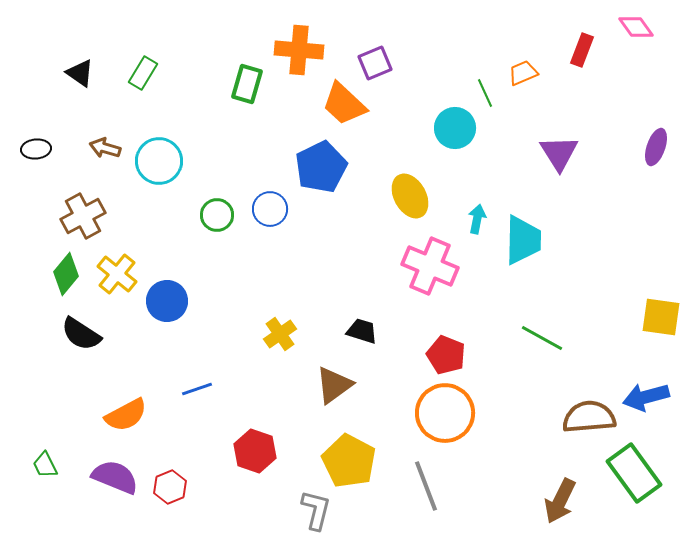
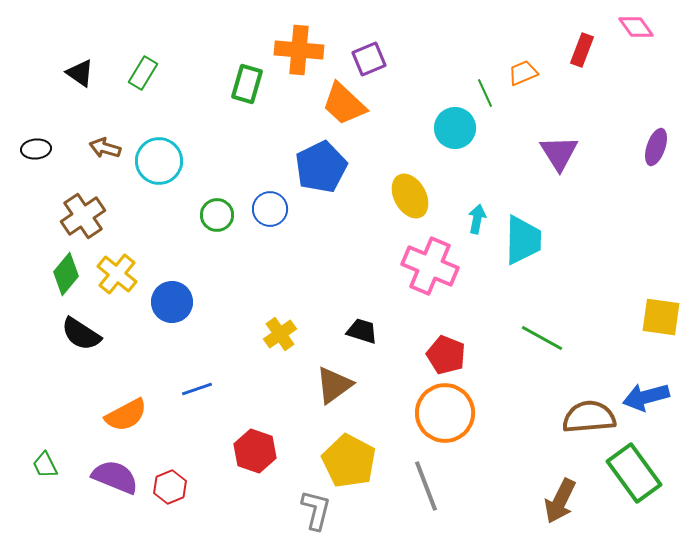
purple square at (375, 63): moved 6 px left, 4 px up
brown cross at (83, 216): rotated 6 degrees counterclockwise
blue circle at (167, 301): moved 5 px right, 1 px down
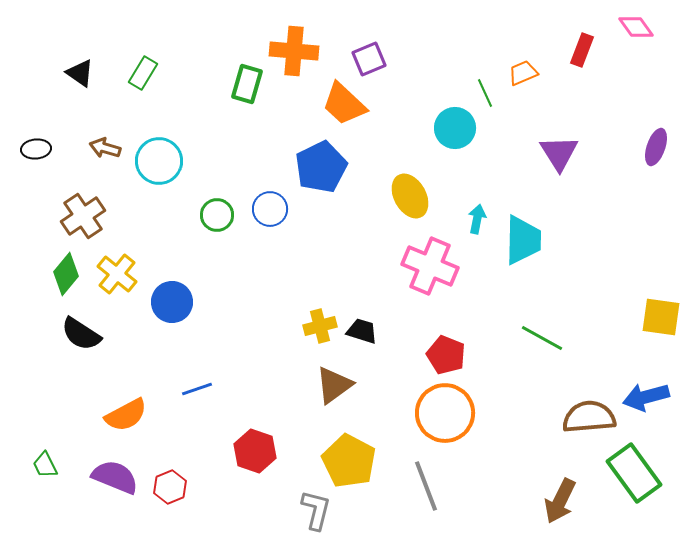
orange cross at (299, 50): moved 5 px left, 1 px down
yellow cross at (280, 334): moved 40 px right, 8 px up; rotated 20 degrees clockwise
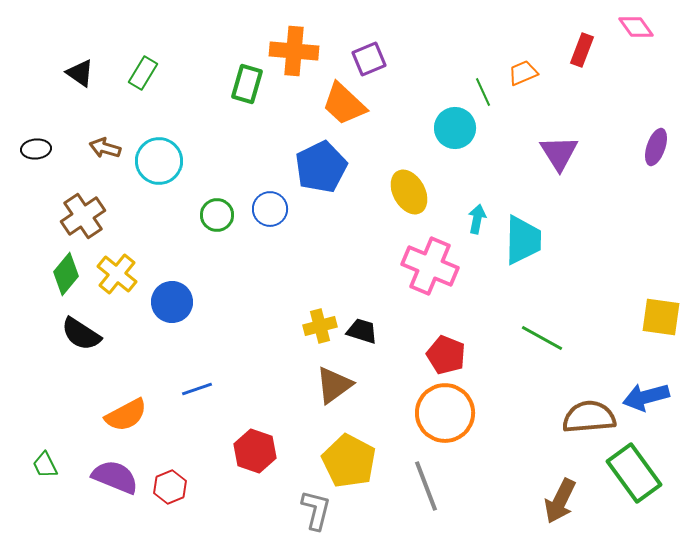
green line at (485, 93): moved 2 px left, 1 px up
yellow ellipse at (410, 196): moved 1 px left, 4 px up
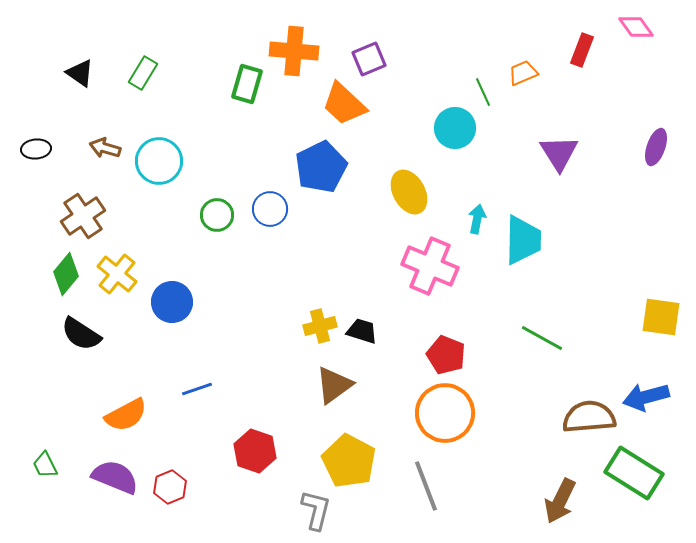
green rectangle at (634, 473): rotated 22 degrees counterclockwise
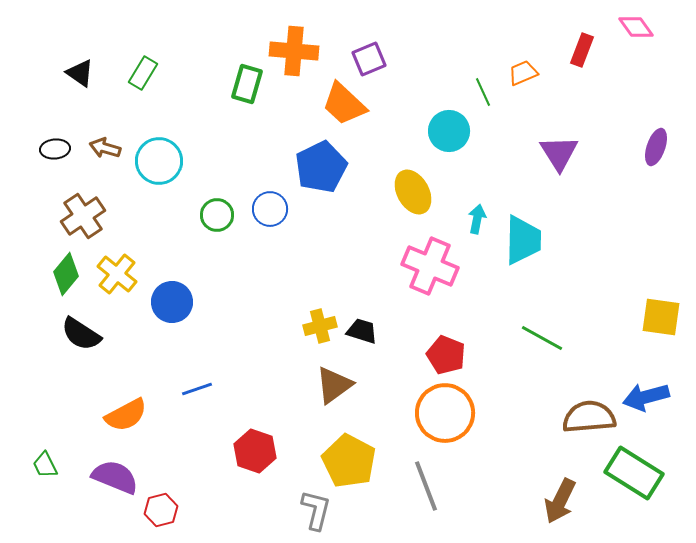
cyan circle at (455, 128): moved 6 px left, 3 px down
black ellipse at (36, 149): moved 19 px right
yellow ellipse at (409, 192): moved 4 px right
red hexagon at (170, 487): moved 9 px left, 23 px down; rotated 8 degrees clockwise
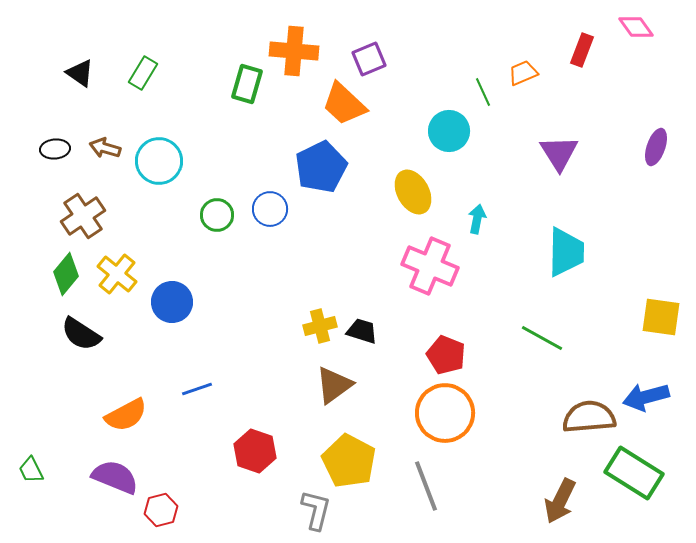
cyan trapezoid at (523, 240): moved 43 px right, 12 px down
green trapezoid at (45, 465): moved 14 px left, 5 px down
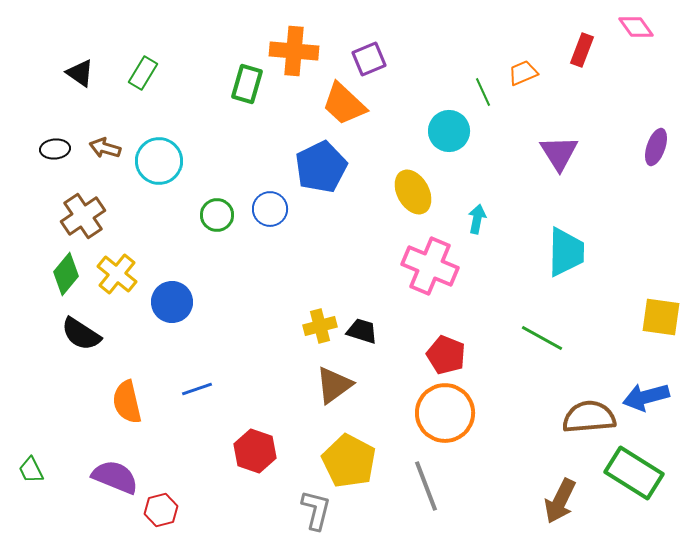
orange semicircle at (126, 415): moved 1 px right, 13 px up; rotated 105 degrees clockwise
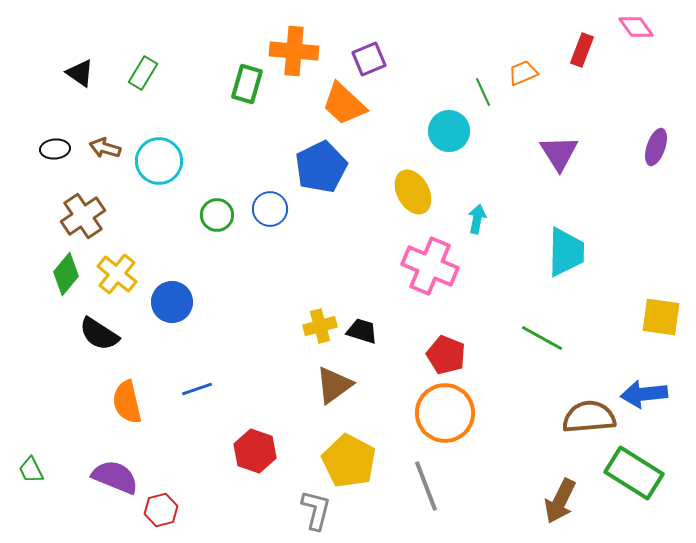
black semicircle at (81, 334): moved 18 px right
blue arrow at (646, 397): moved 2 px left, 3 px up; rotated 9 degrees clockwise
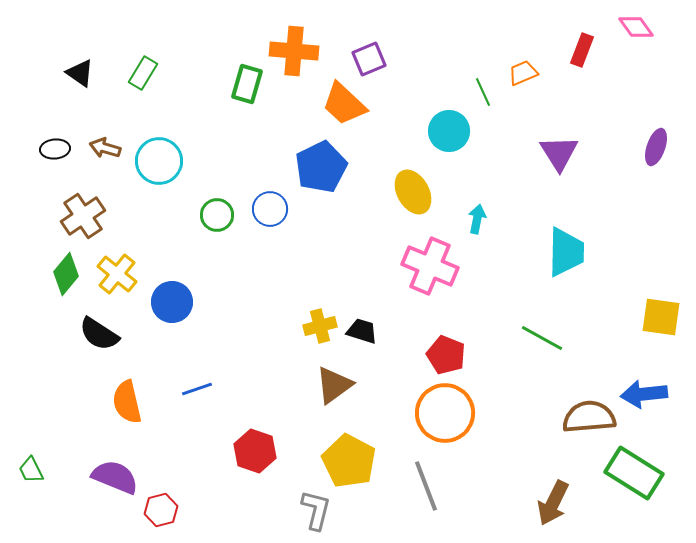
brown arrow at (560, 501): moved 7 px left, 2 px down
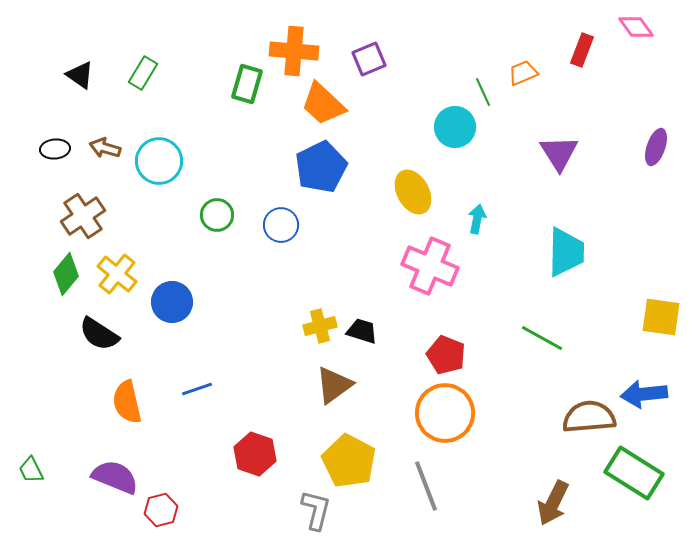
black triangle at (80, 73): moved 2 px down
orange trapezoid at (344, 104): moved 21 px left
cyan circle at (449, 131): moved 6 px right, 4 px up
blue circle at (270, 209): moved 11 px right, 16 px down
red hexagon at (255, 451): moved 3 px down
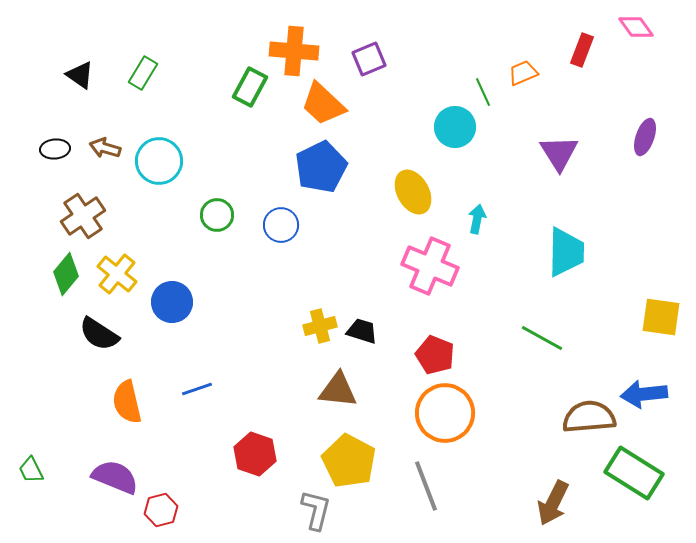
green rectangle at (247, 84): moved 3 px right, 3 px down; rotated 12 degrees clockwise
purple ellipse at (656, 147): moved 11 px left, 10 px up
red pentagon at (446, 355): moved 11 px left
brown triangle at (334, 385): moved 4 px right, 5 px down; rotated 42 degrees clockwise
